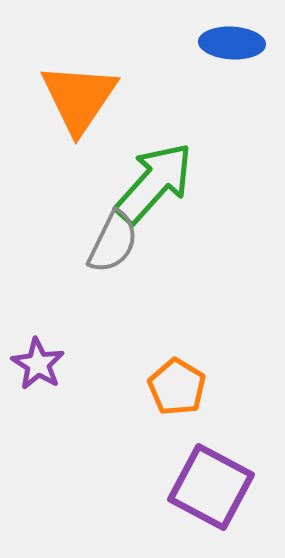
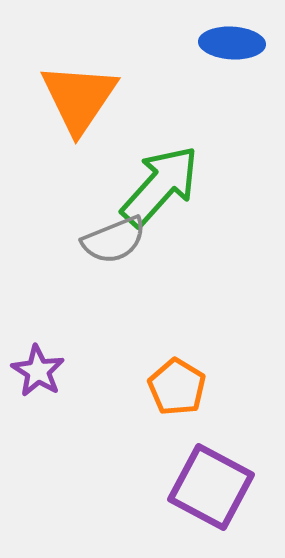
green arrow: moved 6 px right, 3 px down
gray semicircle: moved 1 px right, 2 px up; rotated 42 degrees clockwise
purple star: moved 7 px down
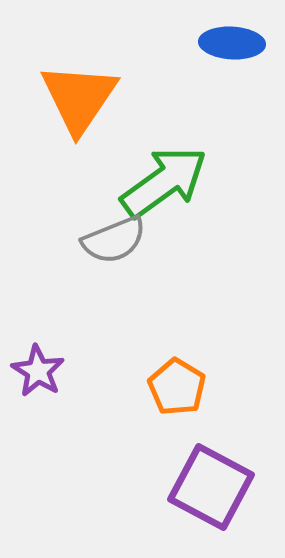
green arrow: moved 4 px right, 4 px up; rotated 12 degrees clockwise
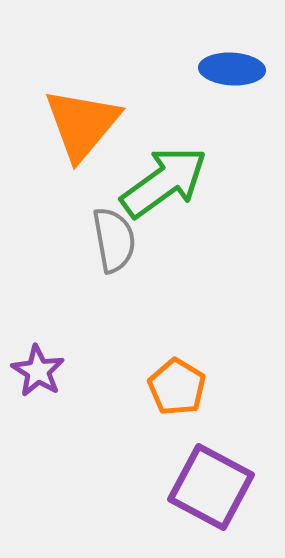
blue ellipse: moved 26 px down
orange triangle: moved 3 px right, 26 px down; rotated 6 degrees clockwise
gray semicircle: rotated 78 degrees counterclockwise
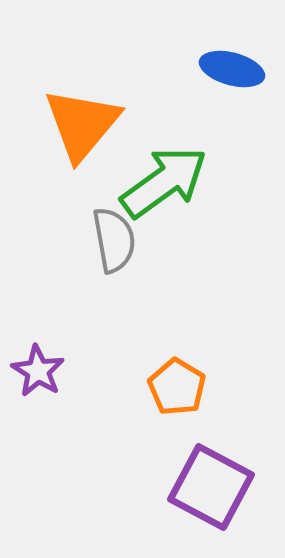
blue ellipse: rotated 12 degrees clockwise
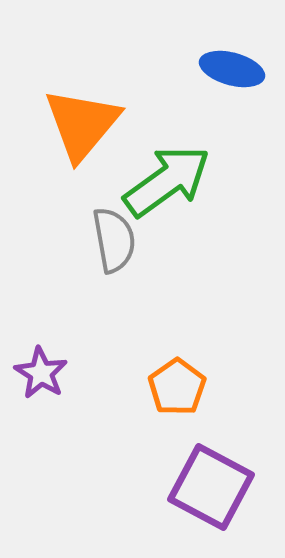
green arrow: moved 3 px right, 1 px up
purple star: moved 3 px right, 2 px down
orange pentagon: rotated 6 degrees clockwise
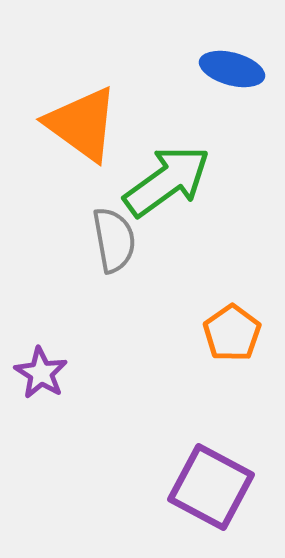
orange triangle: rotated 34 degrees counterclockwise
orange pentagon: moved 55 px right, 54 px up
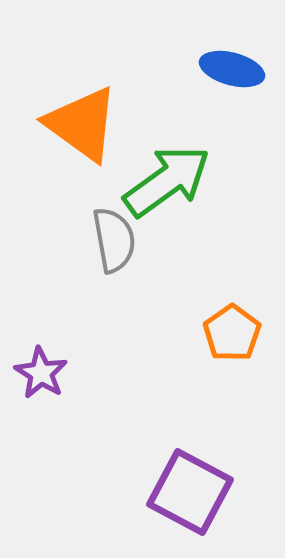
purple square: moved 21 px left, 5 px down
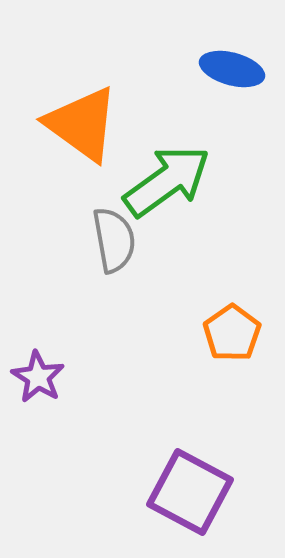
purple star: moved 3 px left, 4 px down
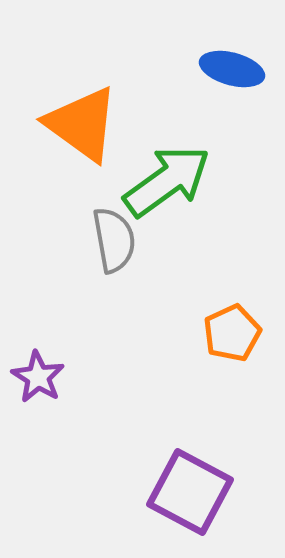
orange pentagon: rotated 10 degrees clockwise
